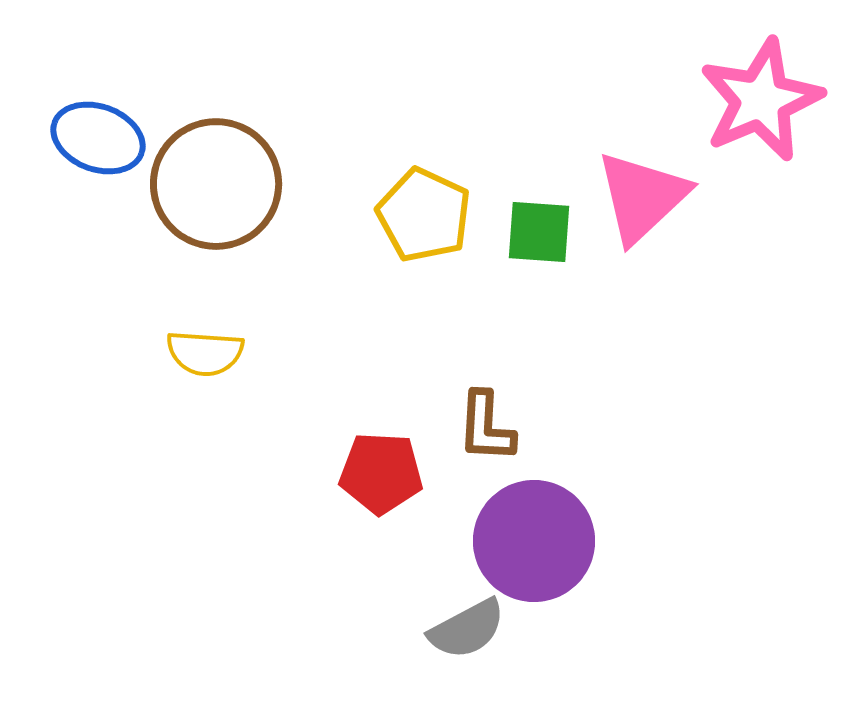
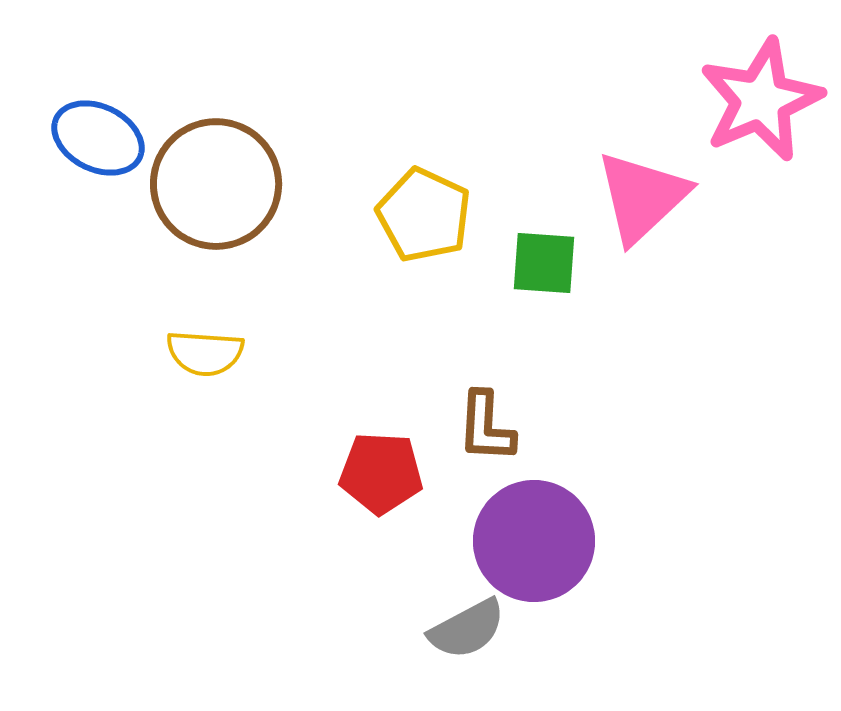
blue ellipse: rotated 6 degrees clockwise
green square: moved 5 px right, 31 px down
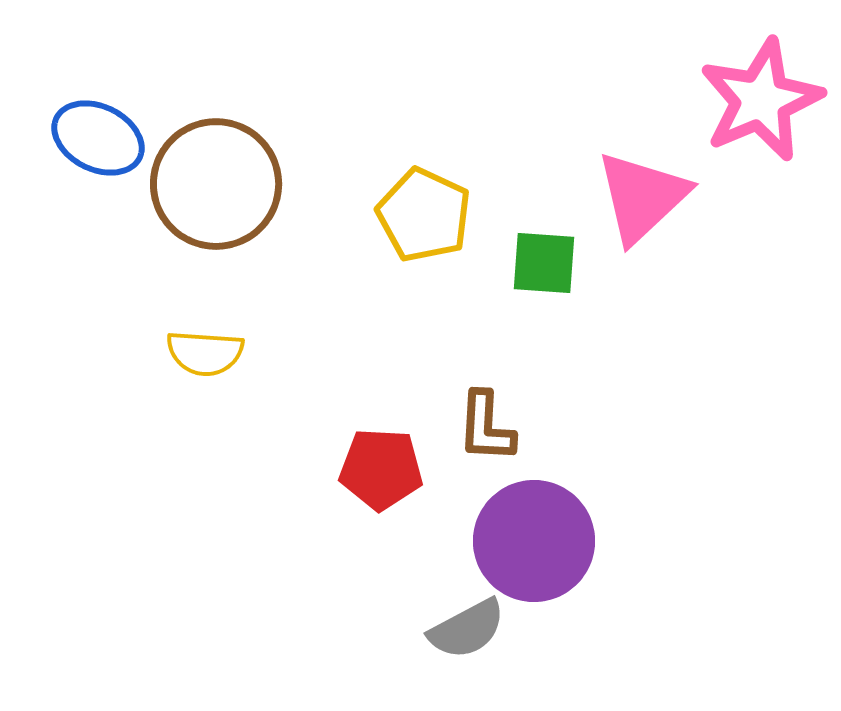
red pentagon: moved 4 px up
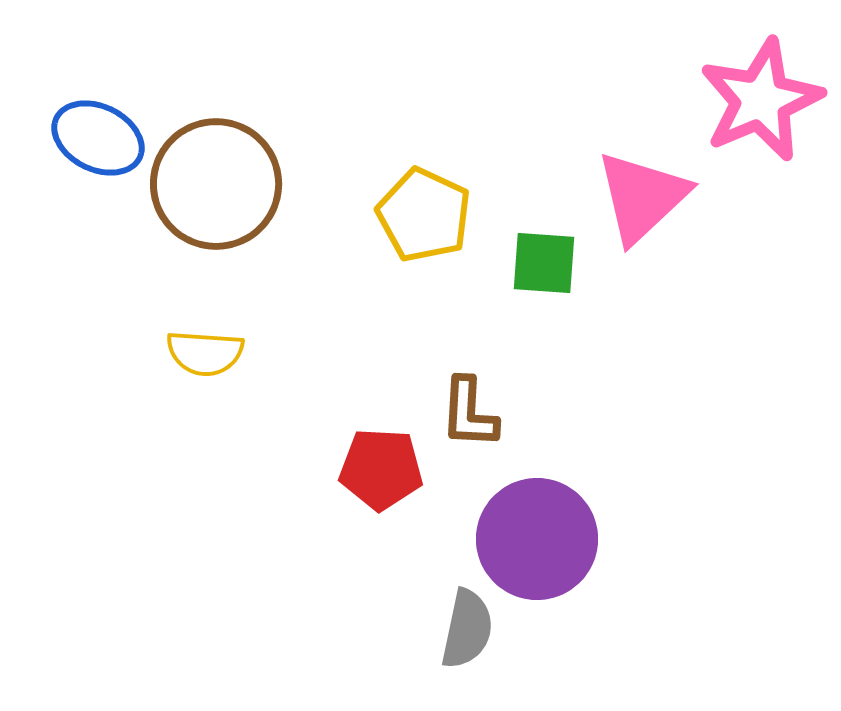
brown L-shape: moved 17 px left, 14 px up
purple circle: moved 3 px right, 2 px up
gray semicircle: rotated 50 degrees counterclockwise
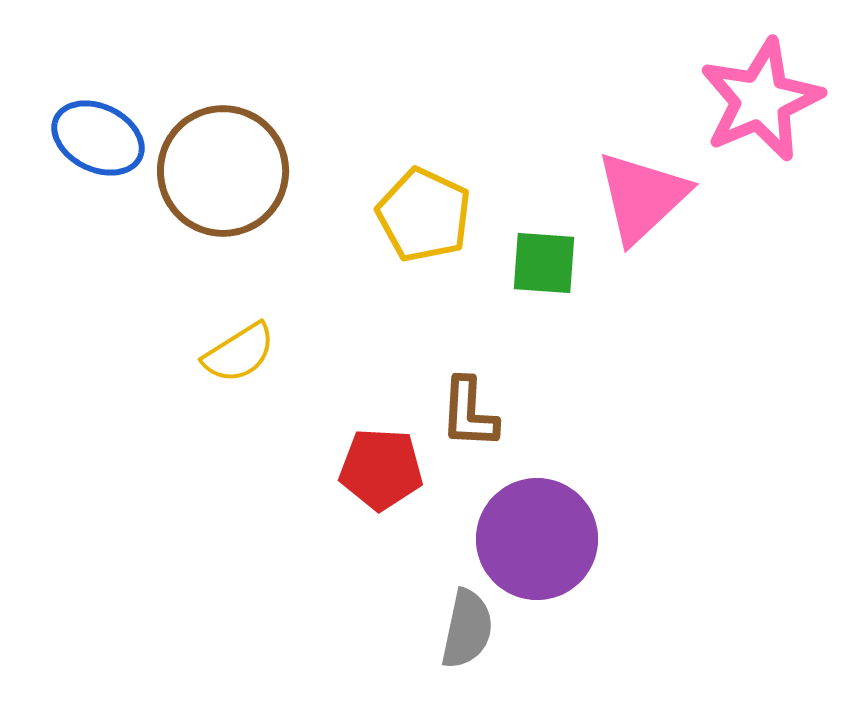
brown circle: moved 7 px right, 13 px up
yellow semicircle: moved 34 px right; rotated 36 degrees counterclockwise
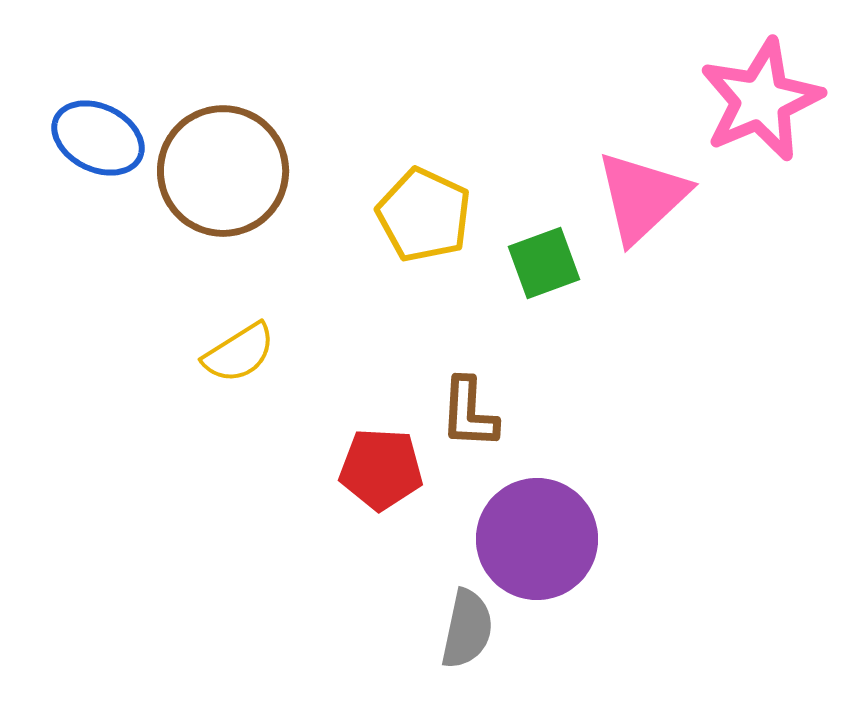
green square: rotated 24 degrees counterclockwise
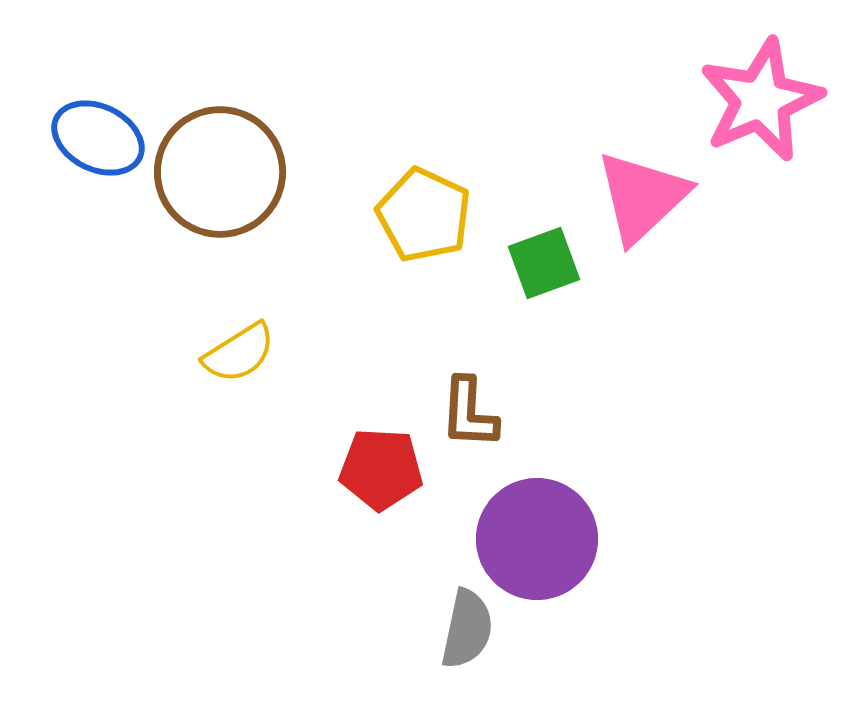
brown circle: moved 3 px left, 1 px down
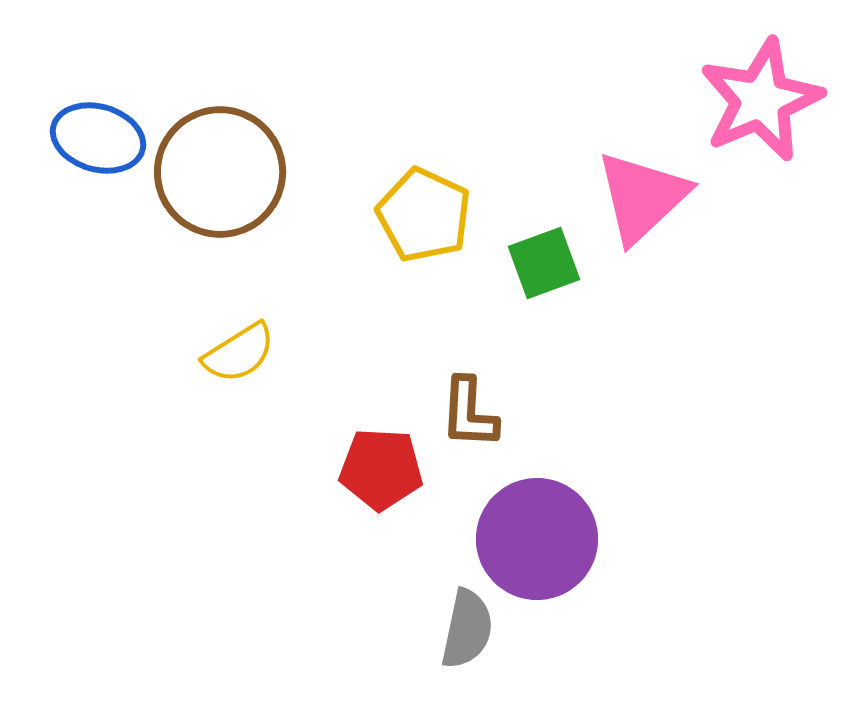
blue ellipse: rotated 10 degrees counterclockwise
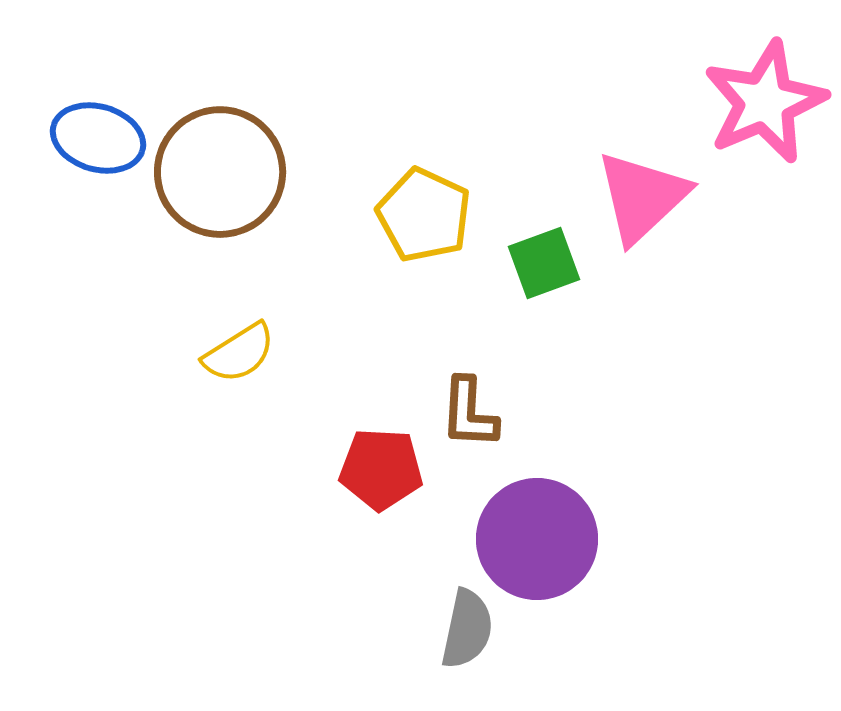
pink star: moved 4 px right, 2 px down
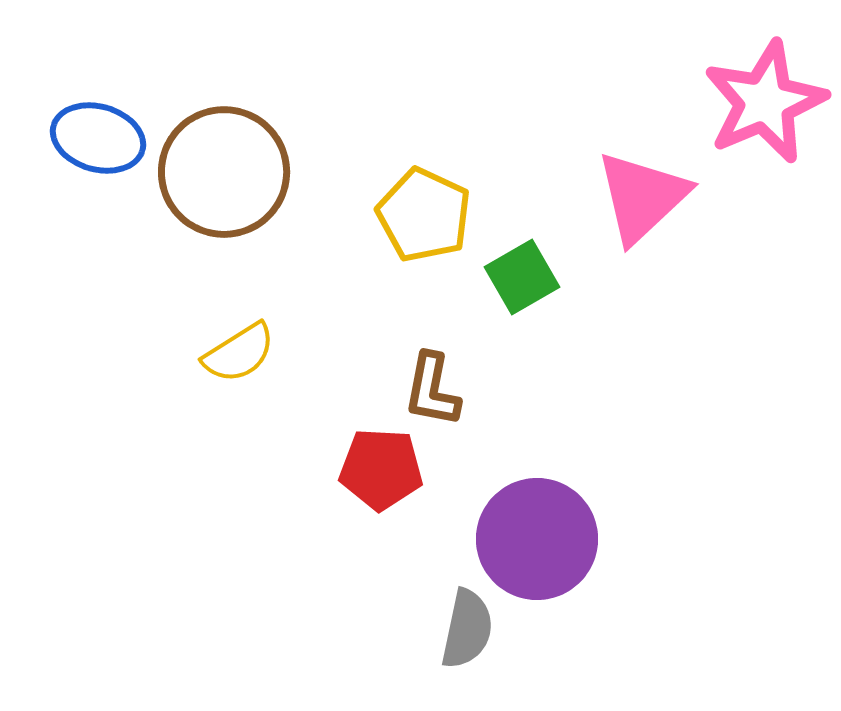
brown circle: moved 4 px right
green square: moved 22 px left, 14 px down; rotated 10 degrees counterclockwise
brown L-shape: moved 37 px left, 23 px up; rotated 8 degrees clockwise
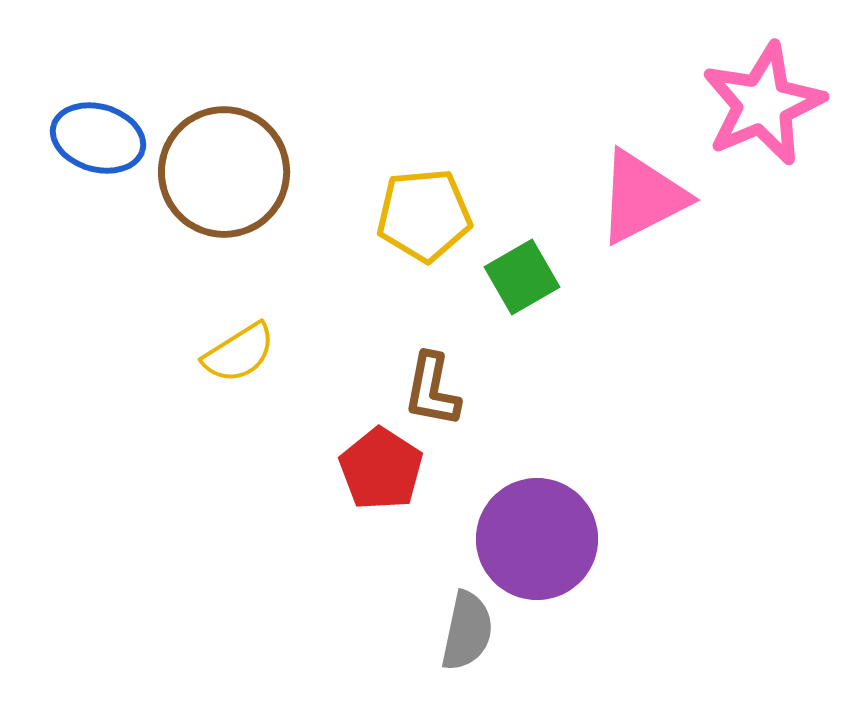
pink star: moved 2 px left, 2 px down
pink triangle: rotated 16 degrees clockwise
yellow pentagon: rotated 30 degrees counterclockwise
red pentagon: rotated 30 degrees clockwise
gray semicircle: moved 2 px down
